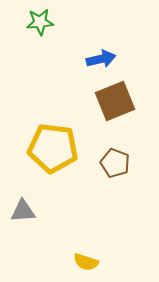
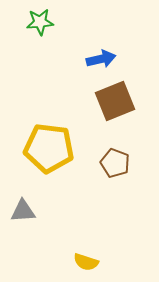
yellow pentagon: moved 4 px left
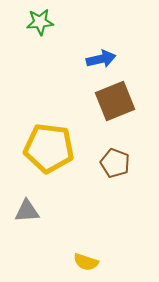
gray triangle: moved 4 px right
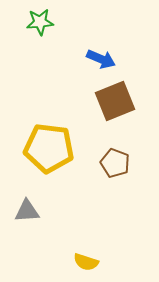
blue arrow: rotated 36 degrees clockwise
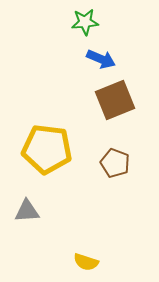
green star: moved 45 px right
brown square: moved 1 px up
yellow pentagon: moved 2 px left, 1 px down
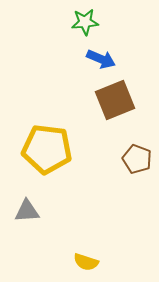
brown pentagon: moved 22 px right, 4 px up
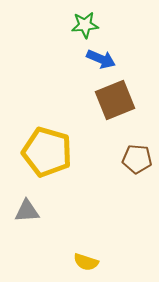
green star: moved 3 px down
yellow pentagon: moved 3 px down; rotated 9 degrees clockwise
brown pentagon: rotated 16 degrees counterclockwise
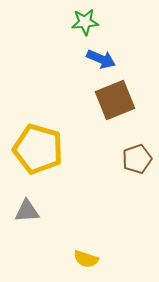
green star: moved 3 px up
yellow pentagon: moved 9 px left, 3 px up
brown pentagon: rotated 24 degrees counterclockwise
yellow semicircle: moved 3 px up
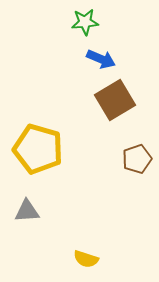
brown square: rotated 9 degrees counterclockwise
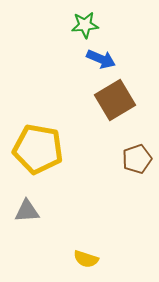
green star: moved 3 px down
yellow pentagon: rotated 6 degrees counterclockwise
